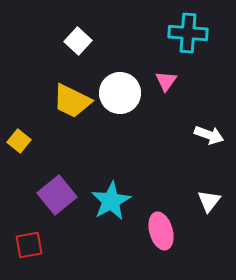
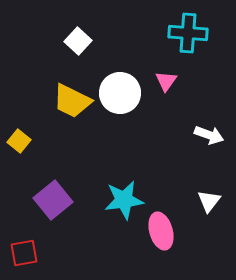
purple square: moved 4 px left, 5 px down
cyan star: moved 13 px right, 1 px up; rotated 21 degrees clockwise
red square: moved 5 px left, 8 px down
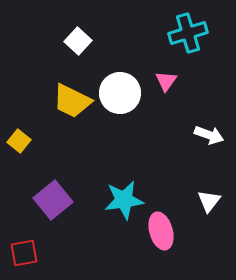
cyan cross: rotated 21 degrees counterclockwise
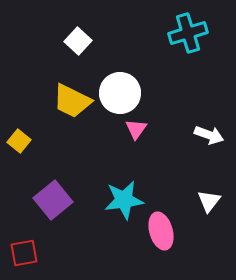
pink triangle: moved 30 px left, 48 px down
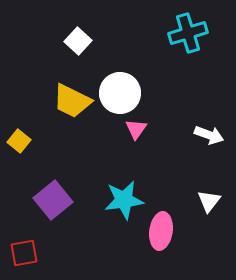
pink ellipse: rotated 24 degrees clockwise
